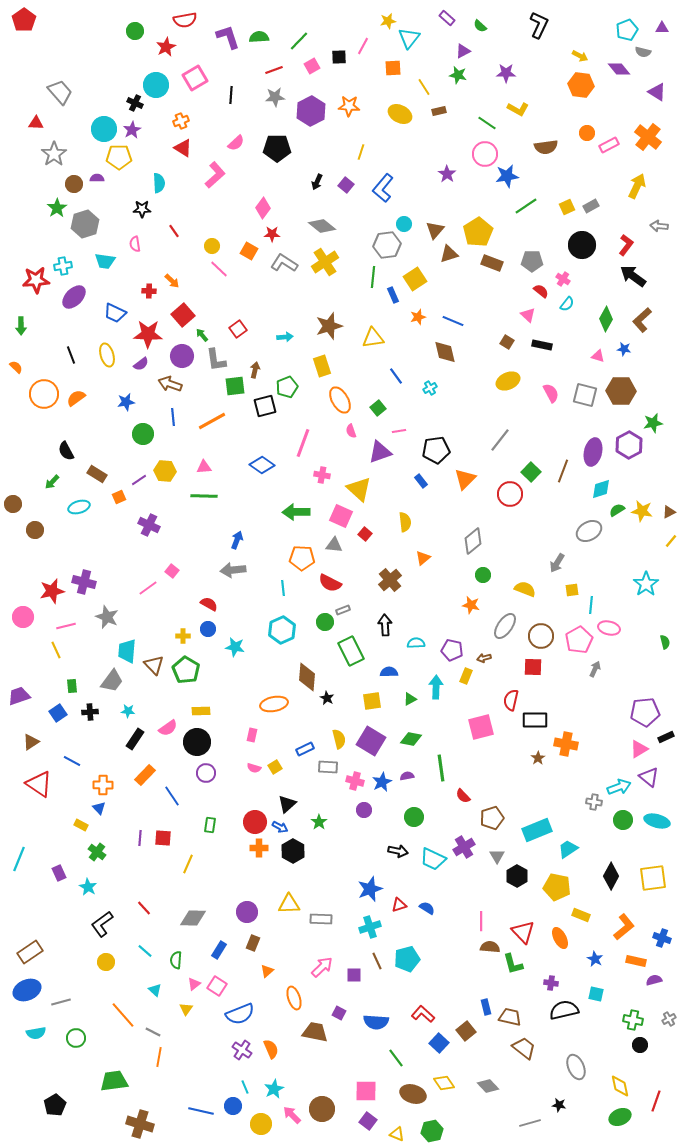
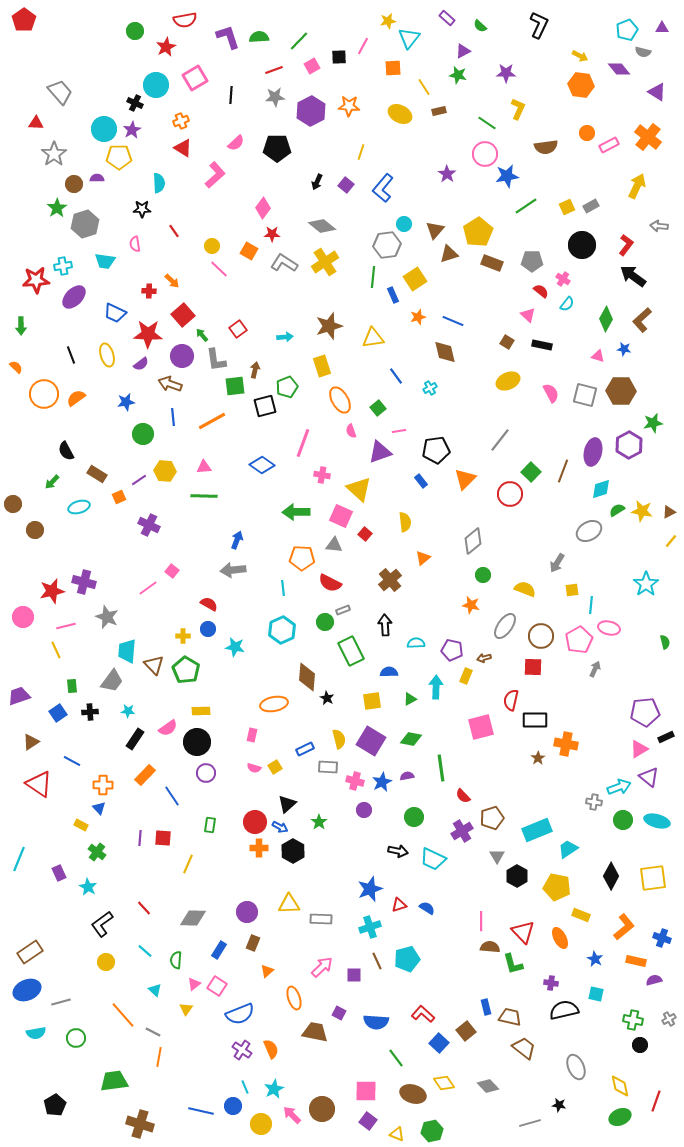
yellow L-shape at (518, 109): rotated 95 degrees counterclockwise
purple cross at (464, 847): moved 2 px left, 16 px up
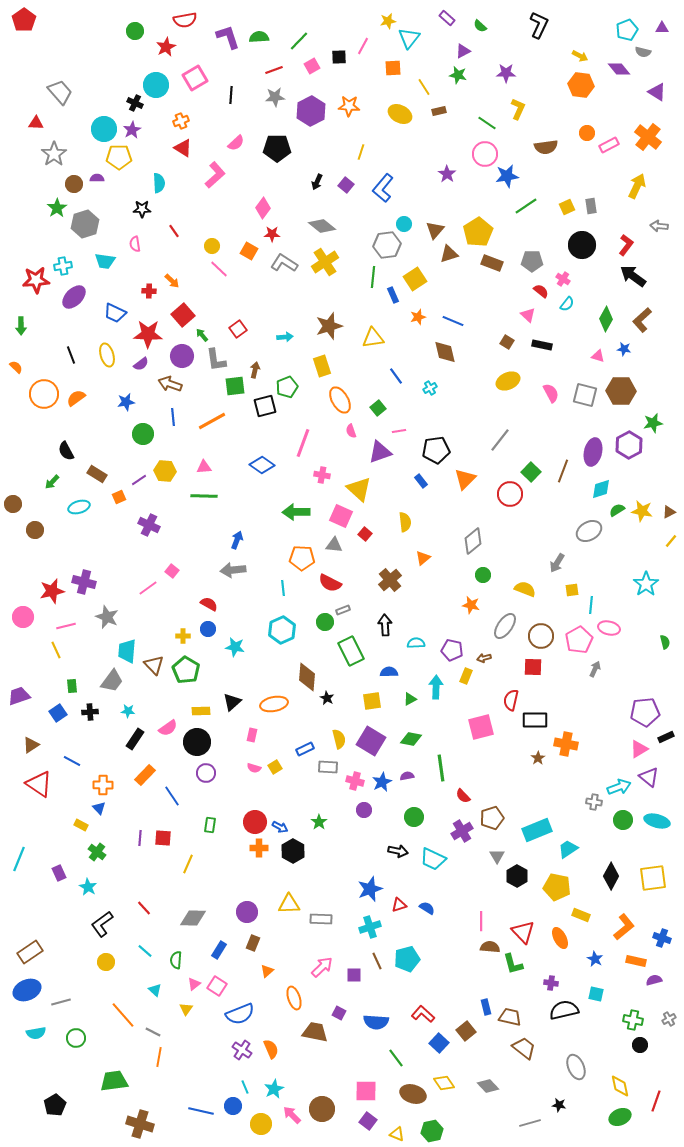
gray rectangle at (591, 206): rotated 70 degrees counterclockwise
brown triangle at (31, 742): moved 3 px down
black triangle at (287, 804): moved 55 px left, 102 px up
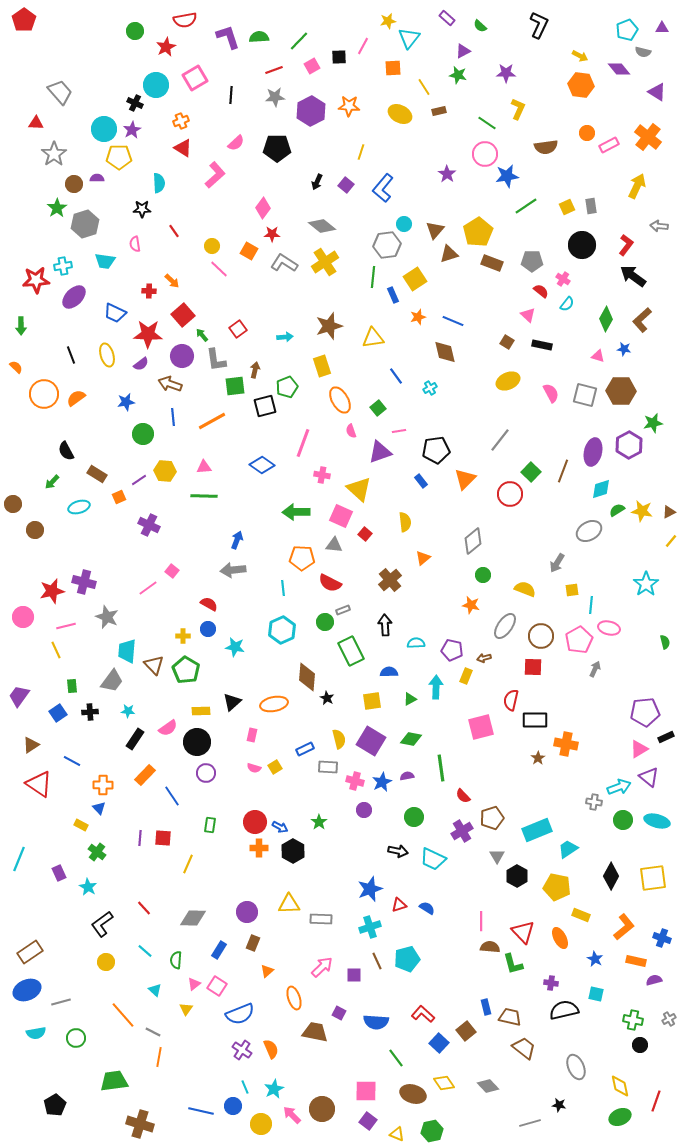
purple trapezoid at (19, 696): rotated 35 degrees counterclockwise
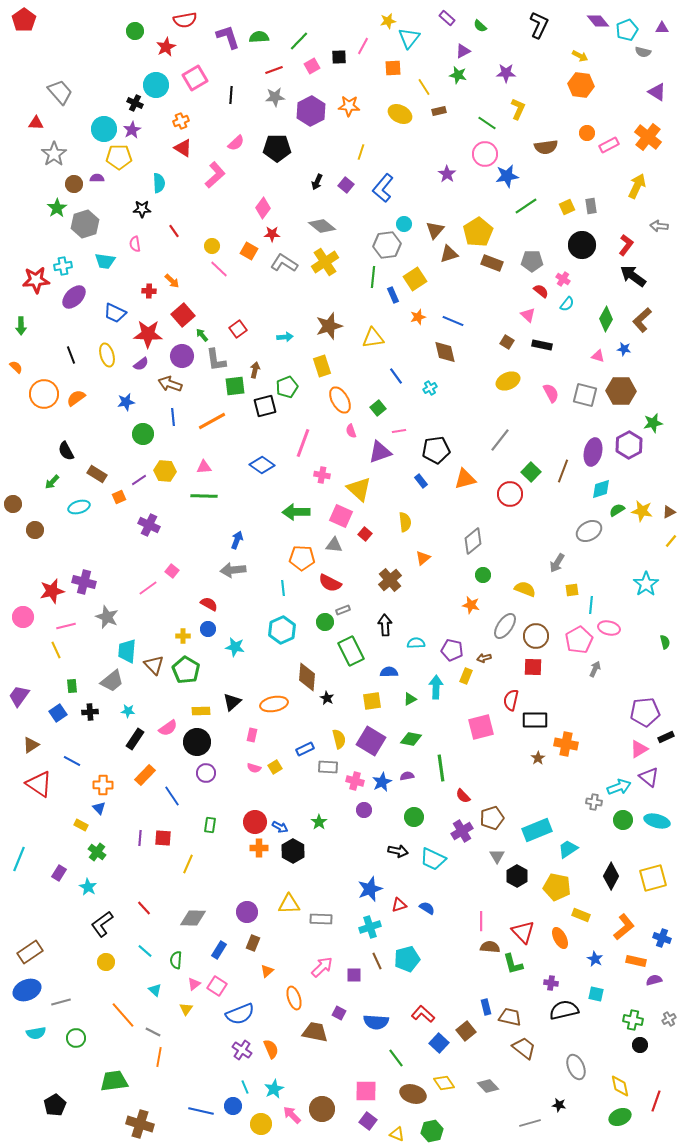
purple diamond at (619, 69): moved 21 px left, 48 px up
orange triangle at (465, 479): rotated 30 degrees clockwise
brown circle at (541, 636): moved 5 px left
gray trapezoid at (112, 681): rotated 15 degrees clockwise
purple rectangle at (59, 873): rotated 56 degrees clockwise
yellow square at (653, 878): rotated 8 degrees counterclockwise
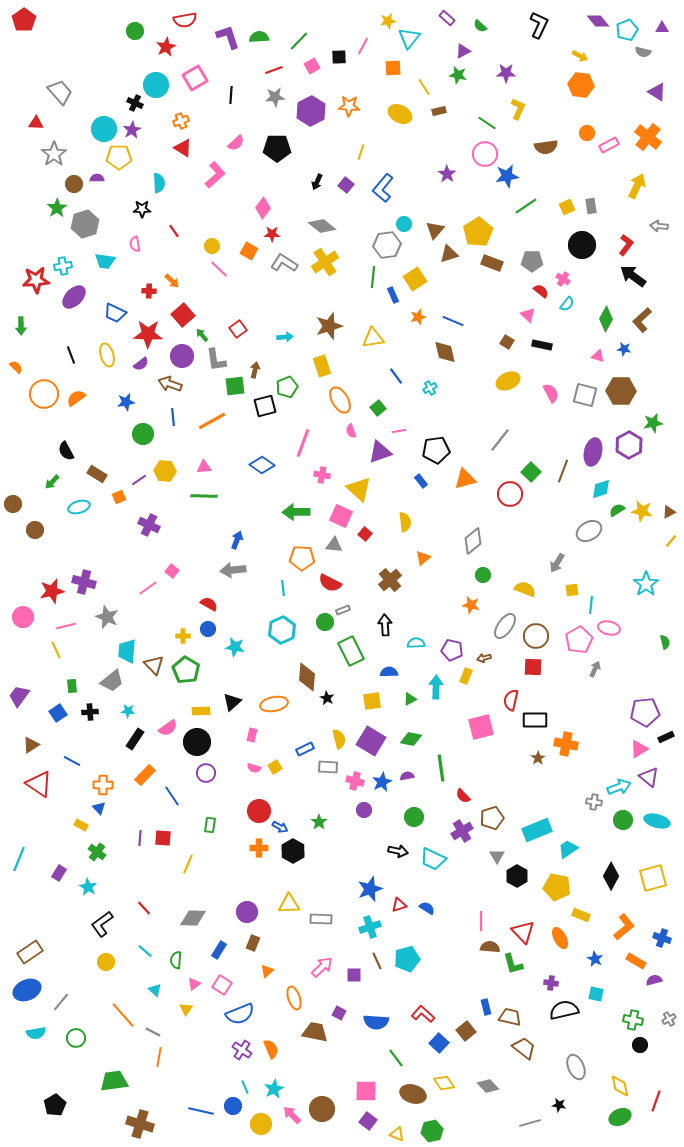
red circle at (255, 822): moved 4 px right, 11 px up
orange rectangle at (636, 961): rotated 18 degrees clockwise
pink square at (217, 986): moved 5 px right, 1 px up
gray line at (61, 1002): rotated 36 degrees counterclockwise
